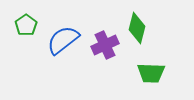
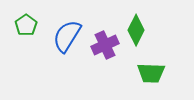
green diamond: moved 1 px left, 2 px down; rotated 12 degrees clockwise
blue semicircle: moved 4 px right, 4 px up; rotated 20 degrees counterclockwise
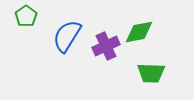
green pentagon: moved 9 px up
green diamond: moved 3 px right, 2 px down; rotated 52 degrees clockwise
purple cross: moved 1 px right, 1 px down
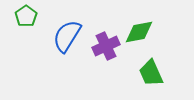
green trapezoid: rotated 64 degrees clockwise
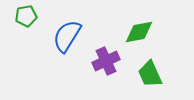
green pentagon: rotated 25 degrees clockwise
purple cross: moved 15 px down
green trapezoid: moved 1 px left, 1 px down
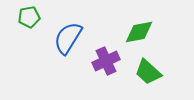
green pentagon: moved 3 px right, 1 px down
blue semicircle: moved 1 px right, 2 px down
green trapezoid: moved 2 px left, 2 px up; rotated 24 degrees counterclockwise
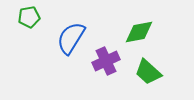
blue semicircle: moved 3 px right
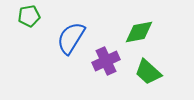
green pentagon: moved 1 px up
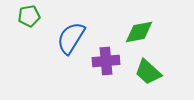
purple cross: rotated 20 degrees clockwise
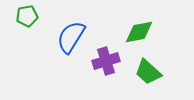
green pentagon: moved 2 px left
blue semicircle: moved 1 px up
purple cross: rotated 12 degrees counterclockwise
